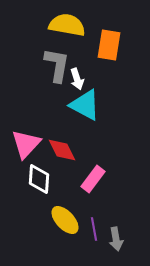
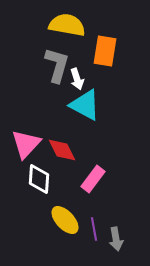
orange rectangle: moved 4 px left, 6 px down
gray L-shape: rotated 6 degrees clockwise
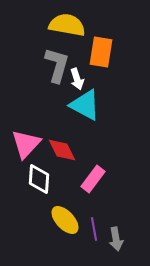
orange rectangle: moved 4 px left, 1 px down
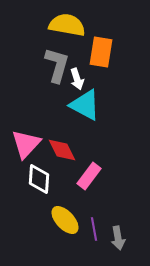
pink rectangle: moved 4 px left, 3 px up
gray arrow: moved 2 px right, 1 px up
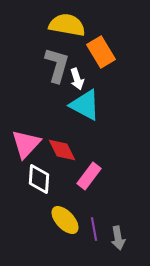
orange rectangle: rotated 40 degrees counterclockwise
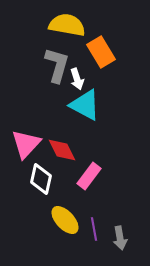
white diamond: moved 2 px right; rotated 8 degrees clockwise
gray arrow: moved 2 px right
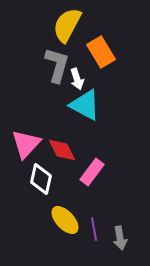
yellow semicircle: rotated 72 degrees counterclockwise
pink rectangle: moved 3 px right, 4 px up
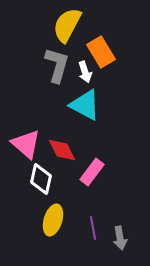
white arrow: moved 8 px right, 7 px up
pink triangle: rotated 32 degrees counterclockwise
yellow ellipse: moved 12 px left; rotated 60 degrees clockwise
purple line: moved 1 px left, 1 px up
